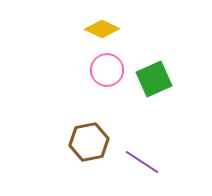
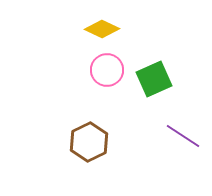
brown hexagon: rotated 15 degrees counterclockwise
purple line: moved 41 px right, 26 px up
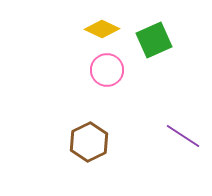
green square: moved 39 px up
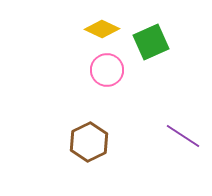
green square: moved 3 px left, 2 px down
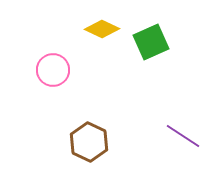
pink circle: moved 54 px left
brown hexagon: rotated 9 degrees counterclockwise
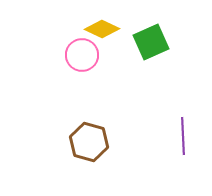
pink circle: moved 29 px right, 15 px up
purple line: rotated 54 degrees clockwise
brown hexagon: rotated 9 degrees counterclockwise
